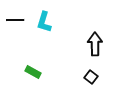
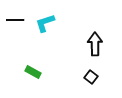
cyan L-shape: moved 1 px right, 1 px down; rotated 55 degrees clockwise
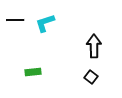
black arrow: moved 1 px left, 2 px down
green rectangle: rotated 35 degrees counterclockwise
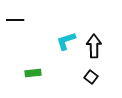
cyan L-shape: moved 21 px right, 18 px down
green rectangle: moved 1 px down
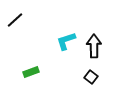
black line: rotated 42 degrees counterclockwise
green rectangle: moved 2 px left, 1 px up; rotated 14 degrees counterclockwise
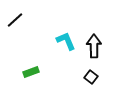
cyan L-shape: rotated 85 degrees clockwise
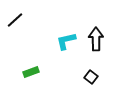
cyan L-shape: rotated 80 degrees counterclockwise
black arrow: moved 2 px right, 7 px up
